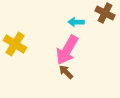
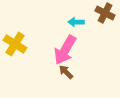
pink arrow: moved 2 px left
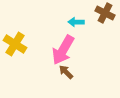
pink arrow: moved 2 px left
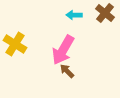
brown cross: rotated 12 degrees clockwise
cyan arrow: moved 2 px left, 7 px up
brown arrow: moved 1 px right, 1 px up
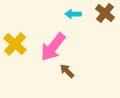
cyan arrow: moved 1 px left, 1 px up
yellow cross: rotated 10 degrees clockwise
pink arrow: moved 10 px left, 3 px up; rotated 8 degrees clockwise
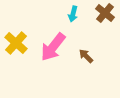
cyan arrow: rotated 77 degrees counterclockwise
yellow cross: moved 1 px right, 1 px up
brown arrow: moved 19 px right, 15 px up
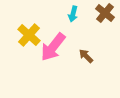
yellow cross: moved 13 px right, 8 px up
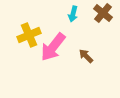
brown cross: moved 2 px left
yellow cross: rotated 25 degrees clockwise
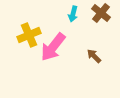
brown cross: moved 2 px left
brown arrow: moved 8 px right
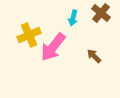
cyan arrow: moved 4 px down
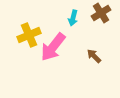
brown cross: rotated 18 degrees clockwise
